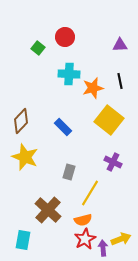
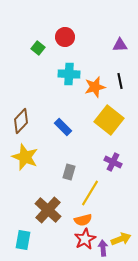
orange star: moved 2 px right, 1 px up
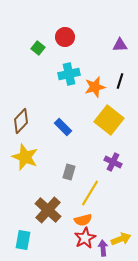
cyan cross: rotated 15 degrees counterclockwise
black line: rotated 28 degrees clockwise
red star: moved 1 px up
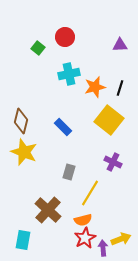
black line: moved 7 px down
brown diamond: rotated 30 degrees counterclockwise
yellow star: moved 1 px left, 5 px up
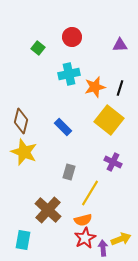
red circle: moved 7 px right
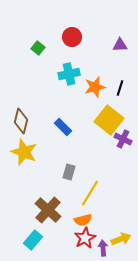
purple cross: moved 10 px right, 23 px up
cyan rectangle: moved 10 px right; rotated 30 degrees clockwise
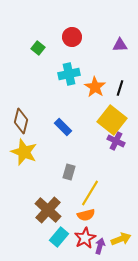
orange star: rotated 25 degrees counterclockwise
yellow square: moved 3 px right
purple cross: moved 7 px left, 2 px down
orange semicircle: moved 3 px right, 5 px up
cyan rectangle: moved 26 px right, 3 px up
purple arrow: moved 3 px left, 2 px up; rotated 21 degrees clockwise
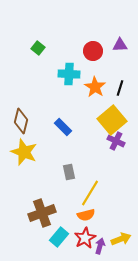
red circle: moved 21 px right, 14 px down
cyan cross: rotated 15 degrees clockwise
yellow square: rotated 12 degrees clockwise
gray rectangle: rotated 28 degrees counterclockwise
brown cross: moved 6 px left, 3 px down; rotated 28 degrees clockwise
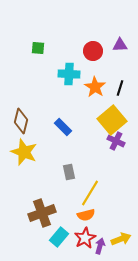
green square: rotated 32 degrees counterclockwise
